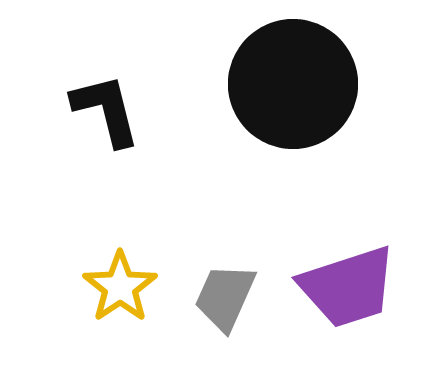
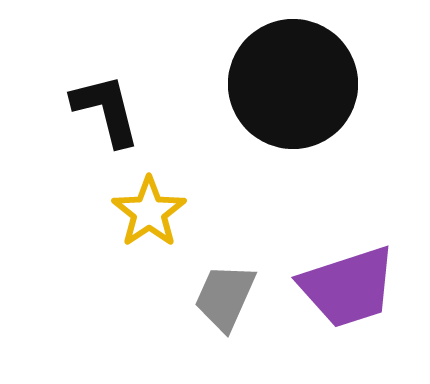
yellow star: moved 29 px right, 75 px up
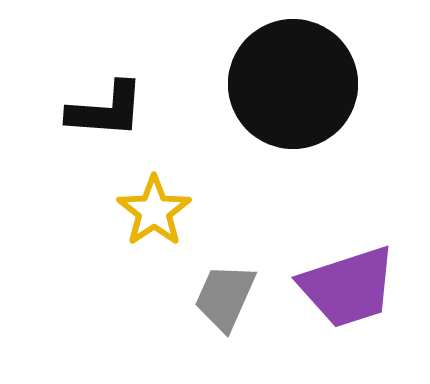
black L-shape: rotated 108 degrees clockwise
yellow star: moved 5 px right, 1 px up
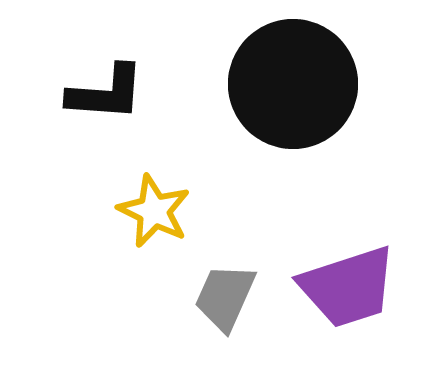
black L-shape: moved 17 px up
yellow star: rotated 12 degrees counterclockwise
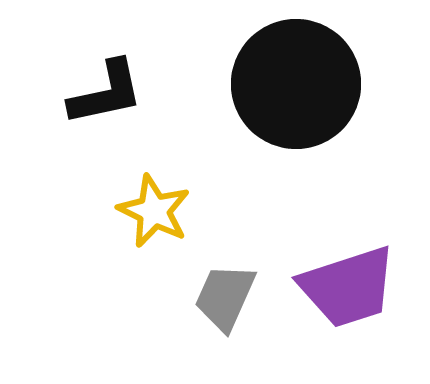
black circle: moved 3 px right
black L-shape: rotated 16 degrees counterclockwise
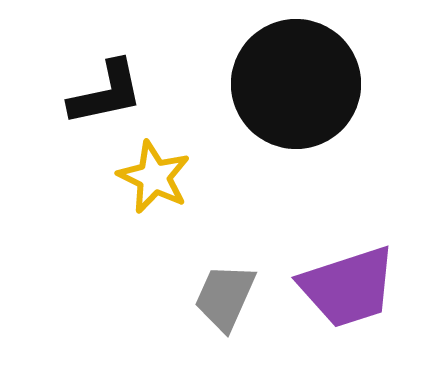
yellow star: moved 34 px up
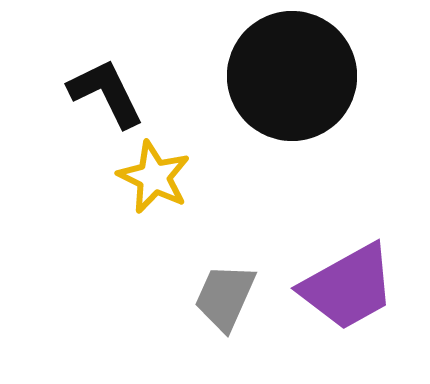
black circle: moved 4 px left, 8 px up
black L-shape: rotated 104 degrees counterclockwise
purple trapezoid: rotated 11 degrees counterclockwise
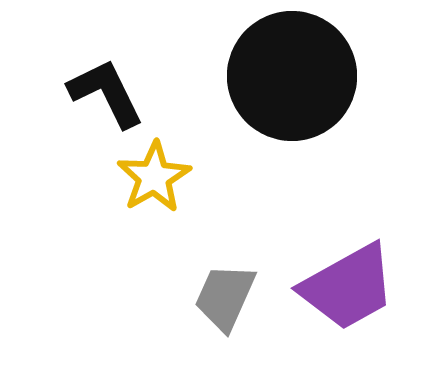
yellow star: rotated 16 degrees clockwise
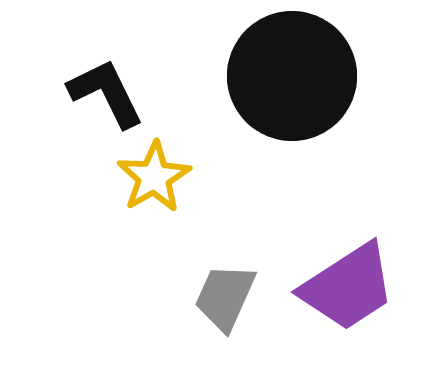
purple trapezoid: rotated 4 degrees counterclockwise
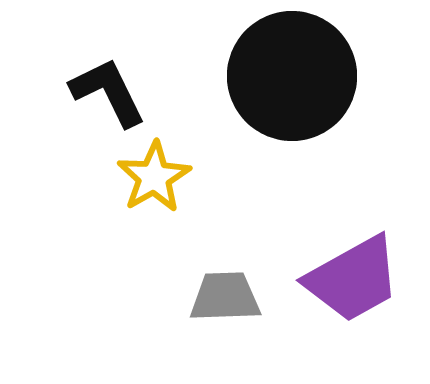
black L-shape: moved 2 px right, 1 px up
purple trapezoid: moved 5 px right, 8 px up; rotated 4 degrees clockwise
gray trapezoid: rotated 64 degrees clockwise
